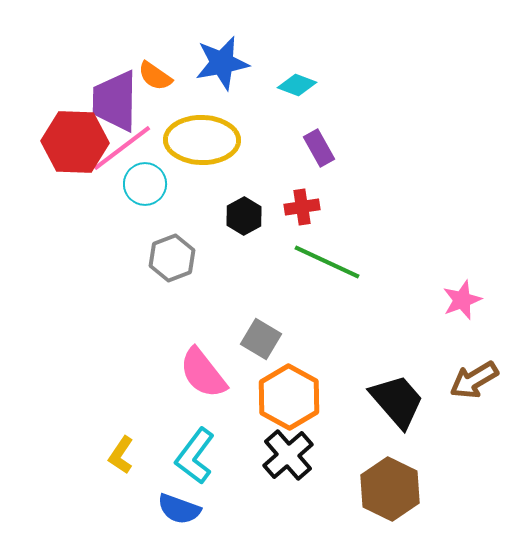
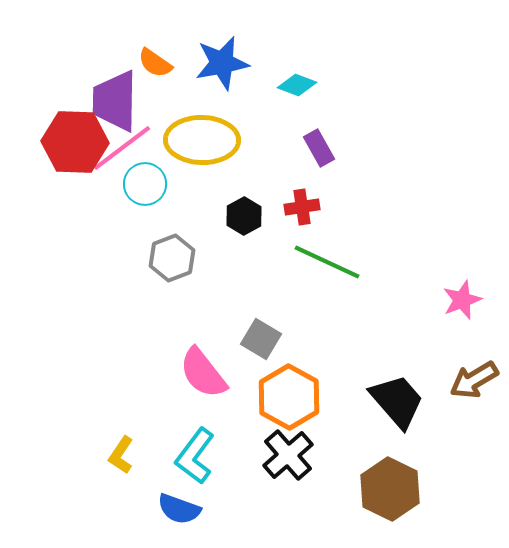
orange semicircle: moved 13 px up
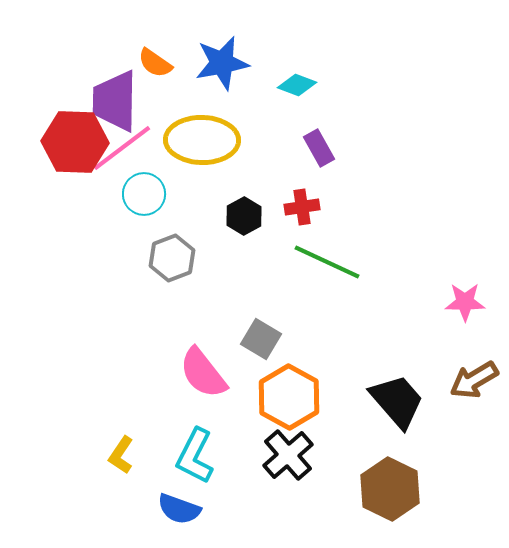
cyan circle: moved 1 px left, 10 px down
pink star: moved 3 px right, 2 px down; rotated 21 degrees clockwise
cyan L-shape: rotated 10 degrees counterclockwise
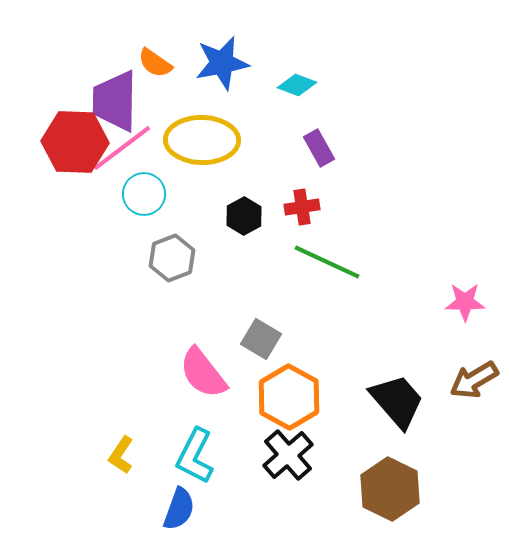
blue semicircle: rotated 90 degrees counterclockwise
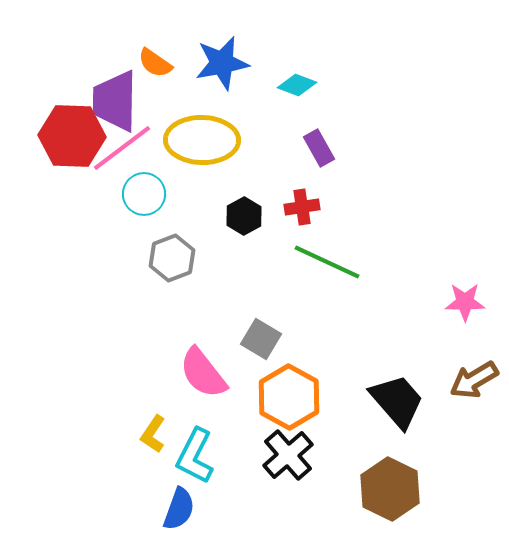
red hexagon: moved 3 px left, 6 px up
yellow L-shape: moved 32 px right, 21 px up
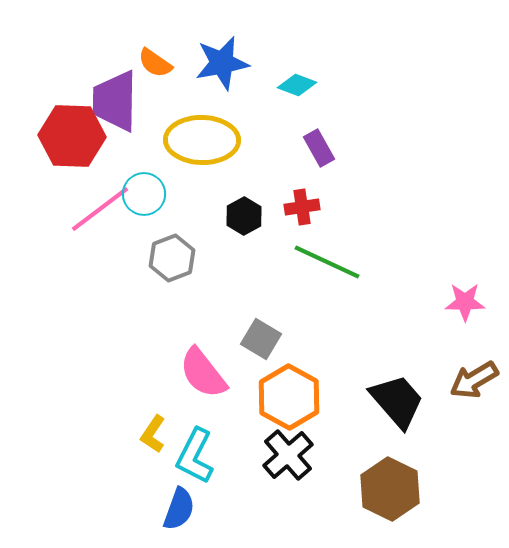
pink line: moved 22 px left, 61 px down
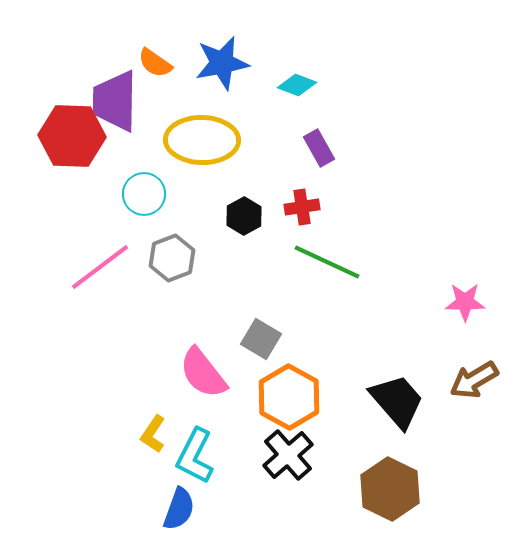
pink line: moved 58 px down
